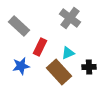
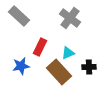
gray rectangle: moved 10 px up
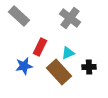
blue star: moved 3 px right
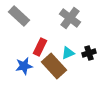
black cross: moved 14 px up; rotated 16 degrees counterclockwise
brown rectangle: moved 5 px left, 6 px up
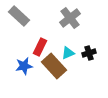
gray cross: rotated 15 degrees clockwise
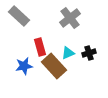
red rectangle: rotated 42 degrees counterclockwise
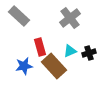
cyan triangle: moved 2 px right, 2 px up
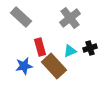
gray rectangle: moved 2 px right, 1 px down
black cross: moved 1 px right, 5 px up
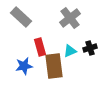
brown rectangle: rotated 35 degrees clockwise
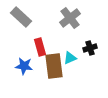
cyan triangle: moved 7 px down
blue star: rotated 18 degrees clockwise
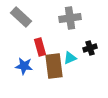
gray cross: rotated 30 degrees clockwise
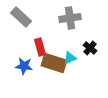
black cross: rotated 32 degrees counterclockwise
brown rectangle: moved 3 px up; rotated 65 degrees counterclockwise
